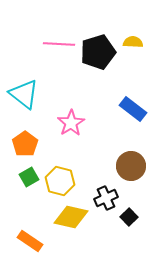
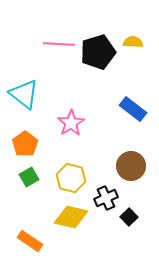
yellow hexagon: moved 11 px right, 3 px up
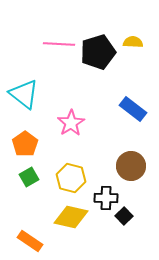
black cross: rotated 25 degrees clockwise
black square: moved 5 px left, 1 px up
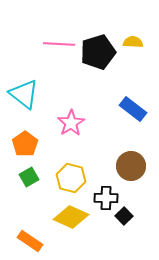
yellow diamond: rotated 12 degrees clockwise
